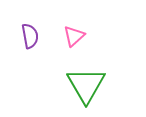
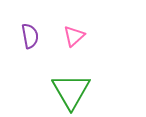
green triangle: moved 15 px left, 6 px down
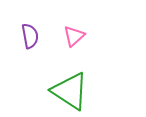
green triangle: moved 1 px left; rotated 27 degrees counterclockwise
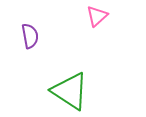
pink triangle: moved 23 px right, 20 px up
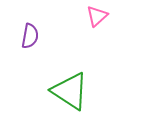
purple semicircle: rotated 20 degrees clockwise
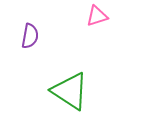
pink triangle: rotated 25 degrees clockwise
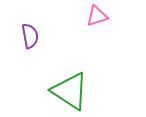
purple semicircle: rotated 20 degrees counterclockwise
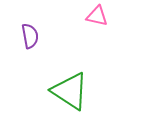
pink triangle: rotated 30 degrees clockwise
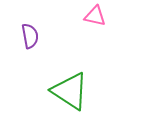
pink triangle: moved 2 px left
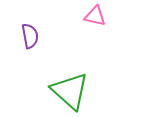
green triangle: rotated 9 degrees clockwise
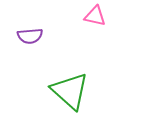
purple semicircle: rotated 95 degrees clockwise
